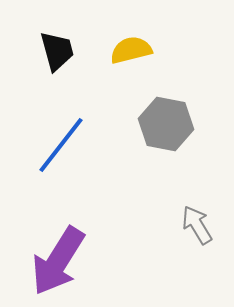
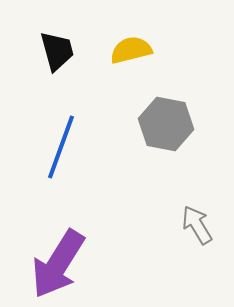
blue line: moved 2 px down; rotated 18 degrees counterclockwise
purple arrow: moved 3 px down
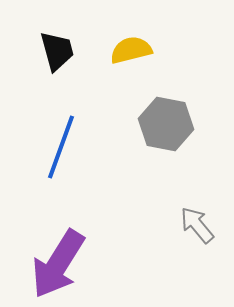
gray arrow: rotated 9 degrees counterclockwise
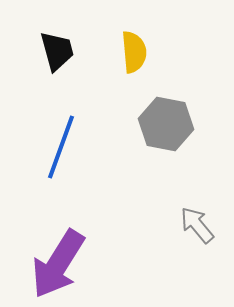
yellow semicircle: moved 3 px right, 2 px down; rotated 99 degrees clockwise
